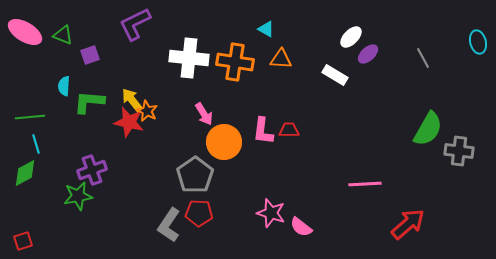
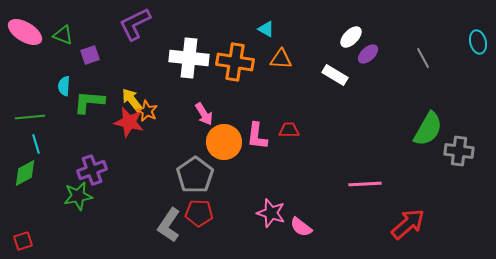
pink L-shape: moved 6 px left, 5 px down
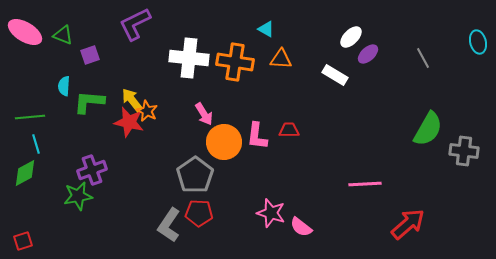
gray cross: moved 5 px right
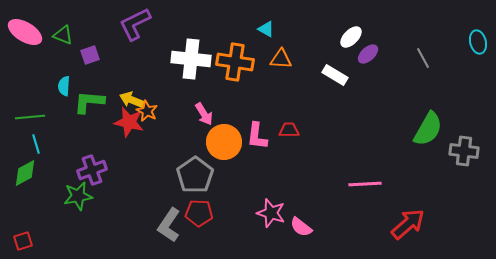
white cross: moved 2 px right, 1 px down
yellow arrow: rotated 30 degrees counterclockwise
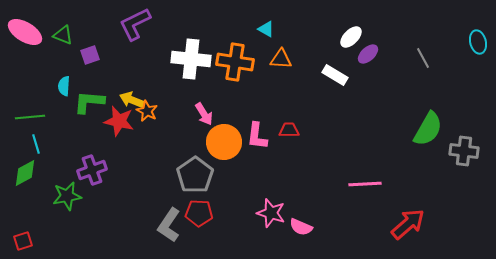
red star: moved 10 px left, 1 px up
green star: moved 11 px left
pink semicircle: rotated 15 degrees counterclockwise
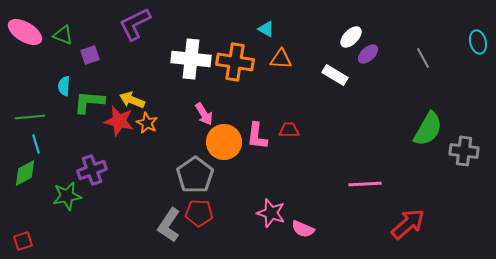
orange star: moved 12 px down
pink semicircle: moved 2 px right, 2 px down
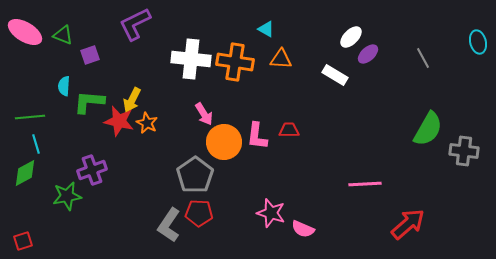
yellow arrow: rotated 85 degrees counterclockwise
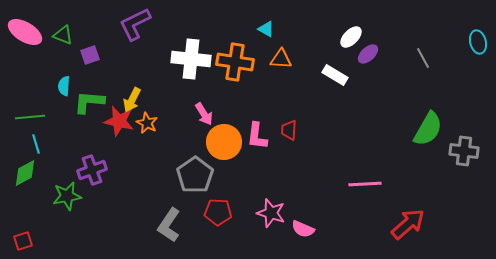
red trapezoid: rotated 85 degrees counterclockwise
red pentagon: moved 19 px right, 1 px up
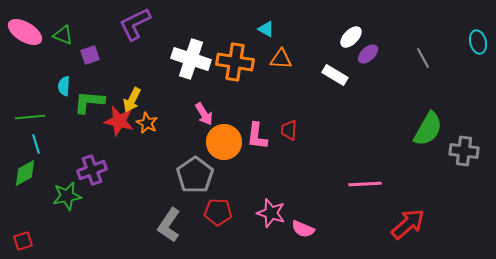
white cross: rotated 12 degrees clockwise
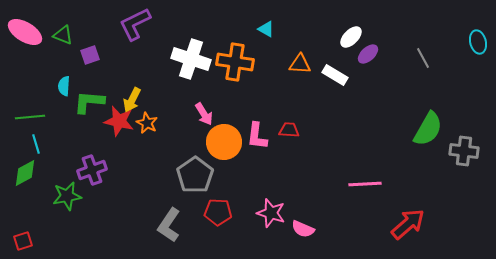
orange triangle: moved 19 px right, 5 px down
red trapezoid: rotated 90 degrees clockwise
